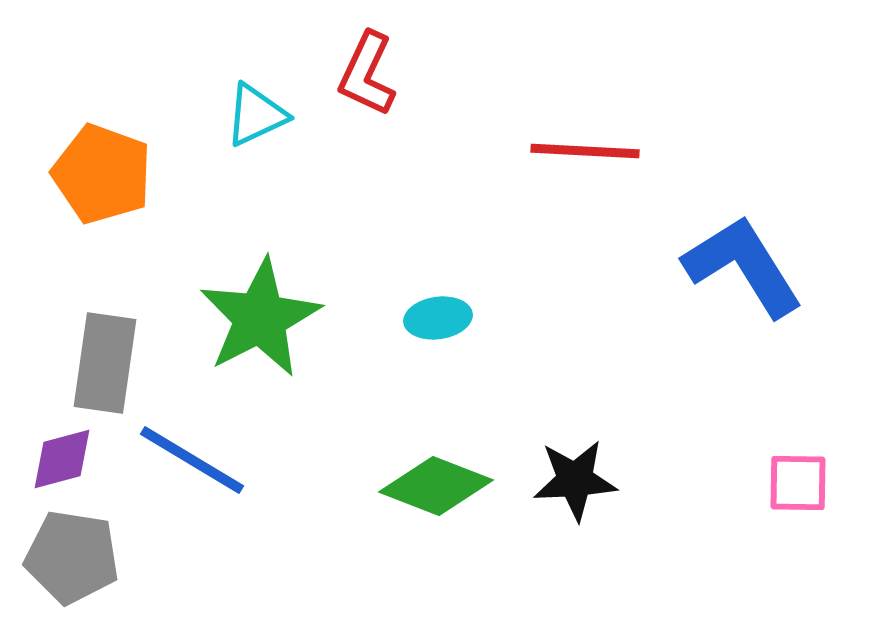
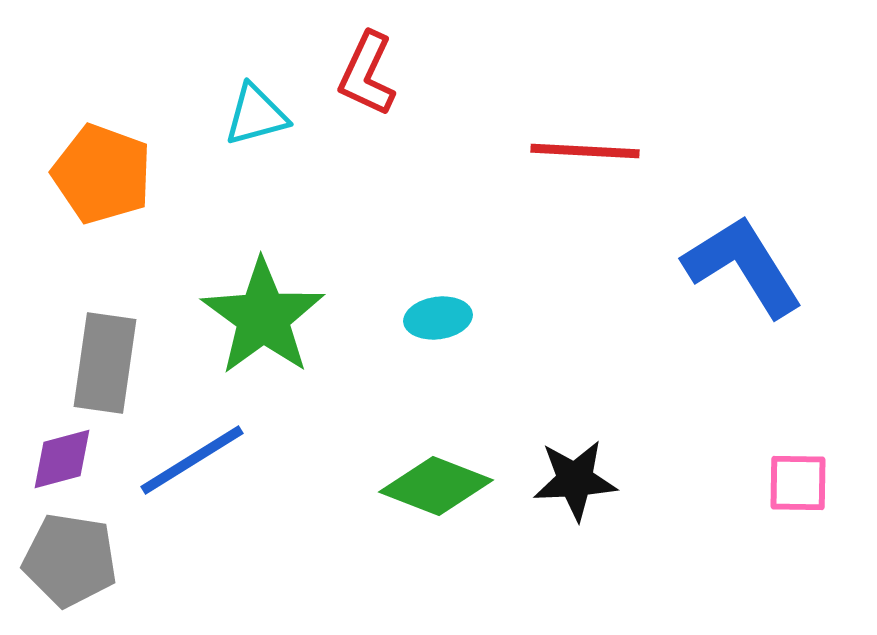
cyan triangle: rotated 10 degrees clockwise
green star: moved 3 px right, 1 px up; rotated 9 degrees counterclockwise
blue line: rotated 63 degrees counterclockwise
gray pentagon: moved 2 px left, 3 px down
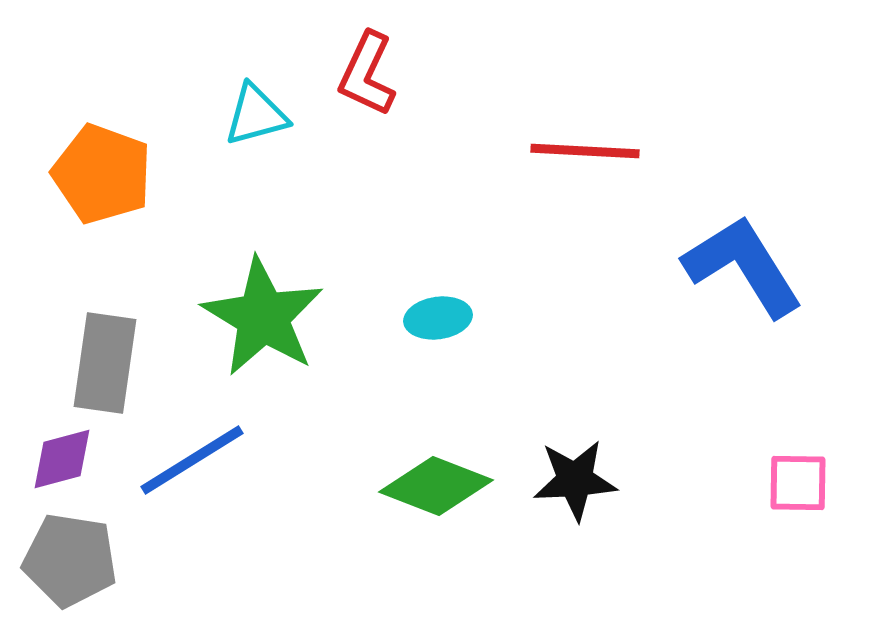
green star: rotated 5 degrees counterclockwise
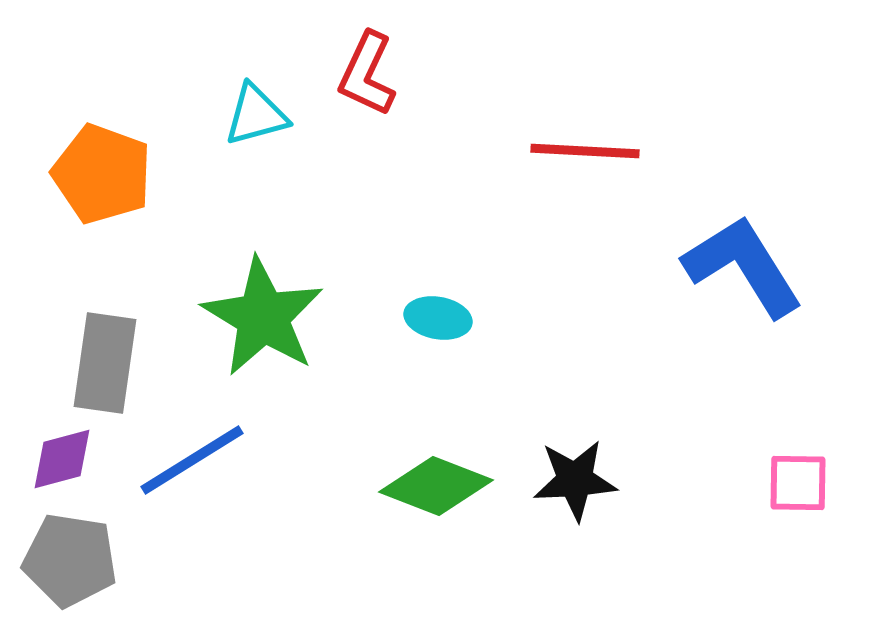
cyan ellipse: rotated 18 degrees clockwise
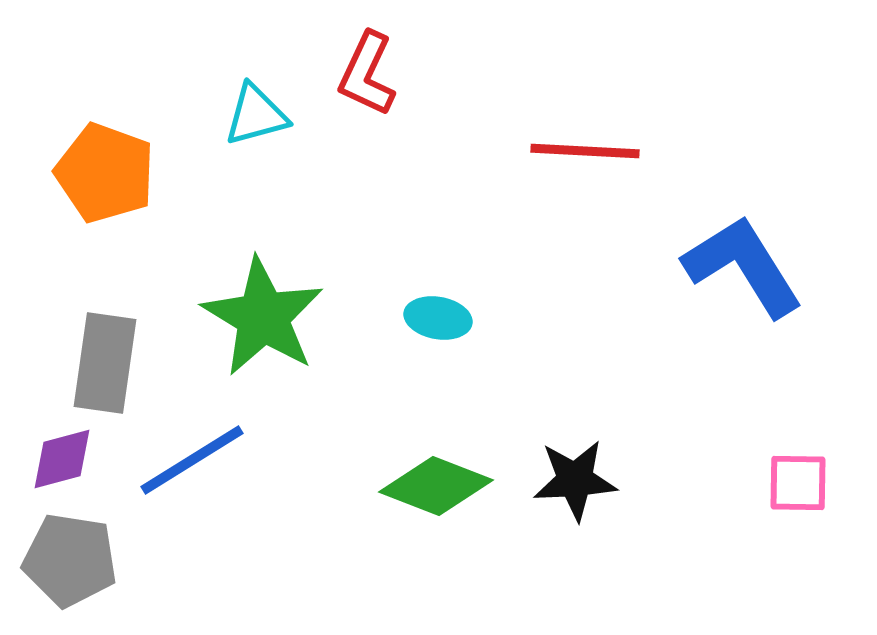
orange pentagon: moved 3 px right, 1 px up
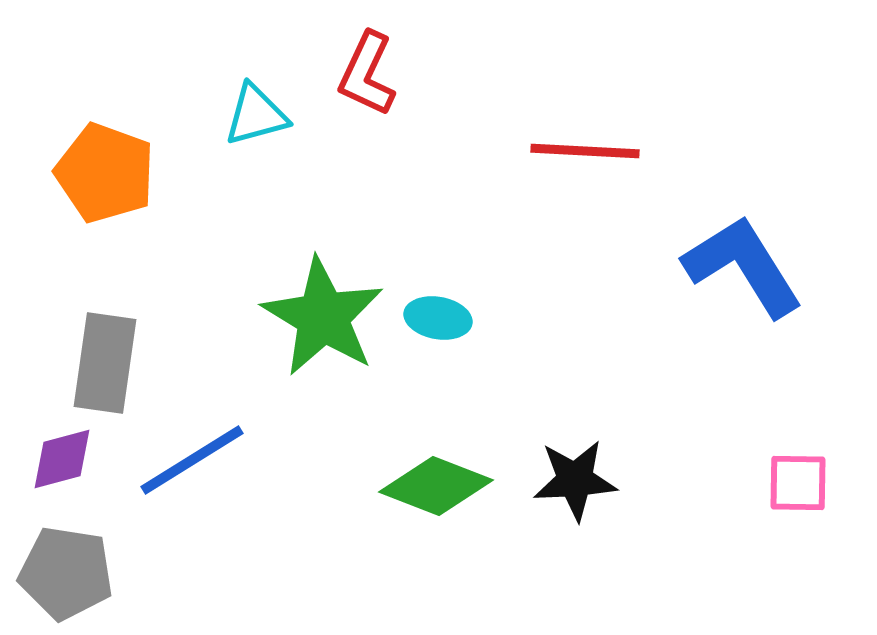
green star: moved 60 px right
gray pentagon: moved 4 px left, 13 px down
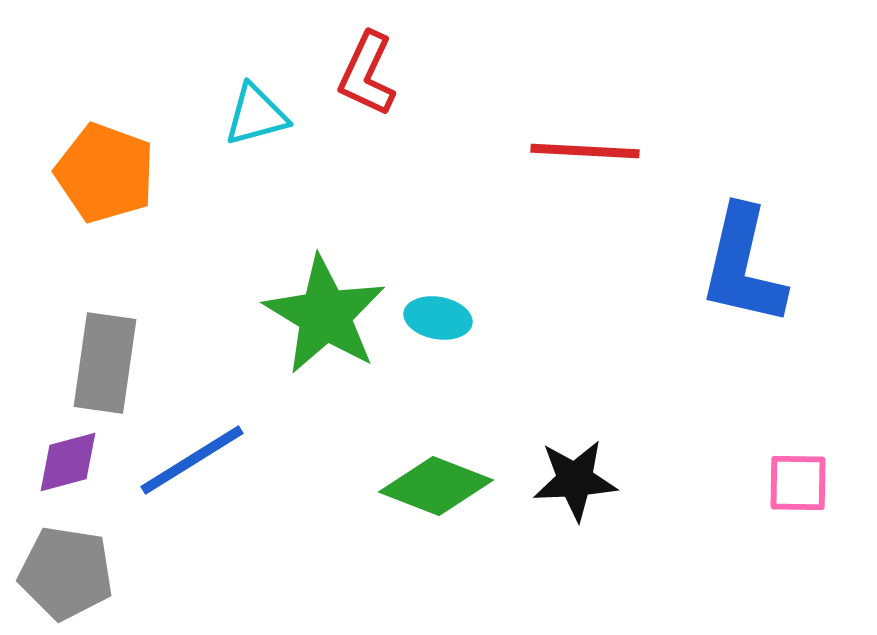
blue L-shape: rotated 135 degrees counterclockwise
green star: moved 2 px right, 2 px up
purple diamond: moved 6 px right, 3 px down
